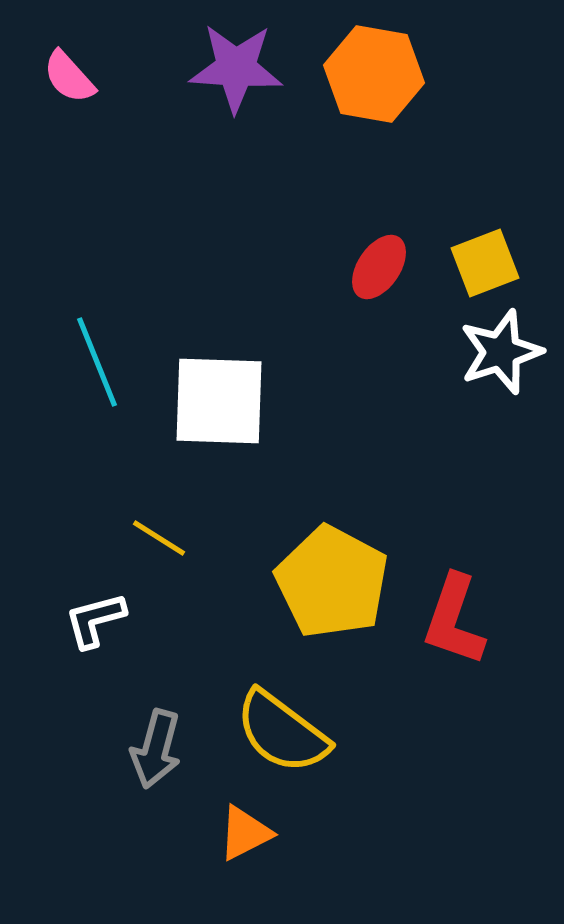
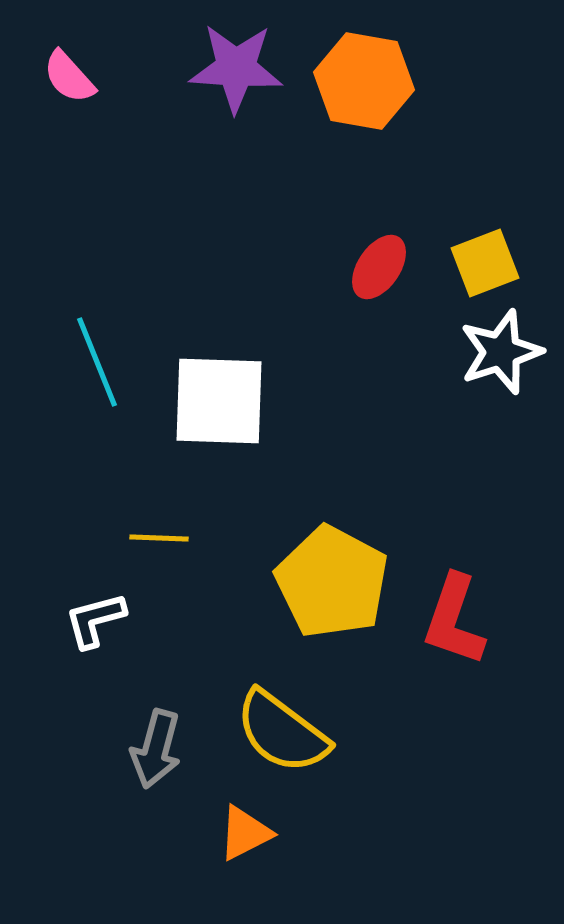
orange hexagon: moved 10 px left, 7 px down
yellow line: rotated 30 degrees counterclockwise
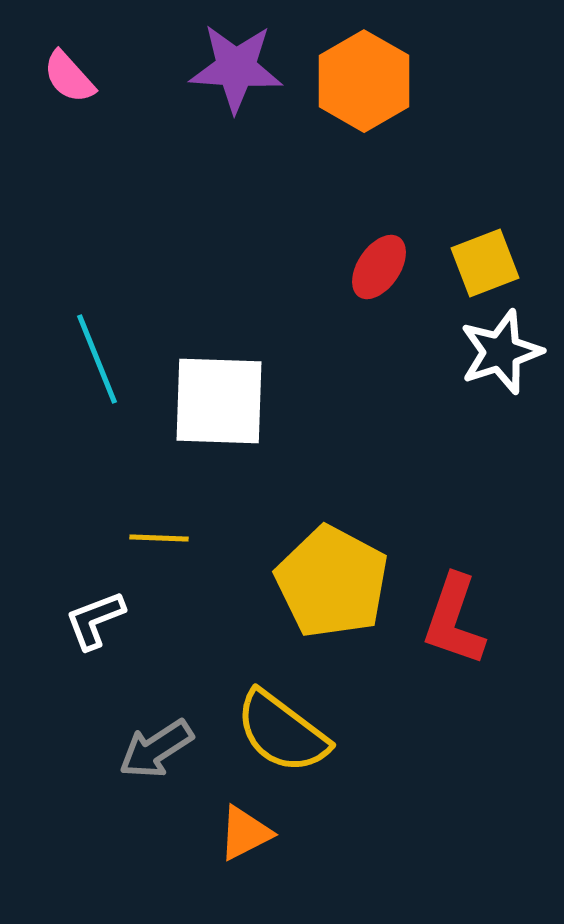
orange hexagon: rotated 20 degrees clockwise
cyan line: moved 3 px up
white L-shape: rotated 6 degrees counterclockwise
gray arrow: rotated 42 degrees clockwise
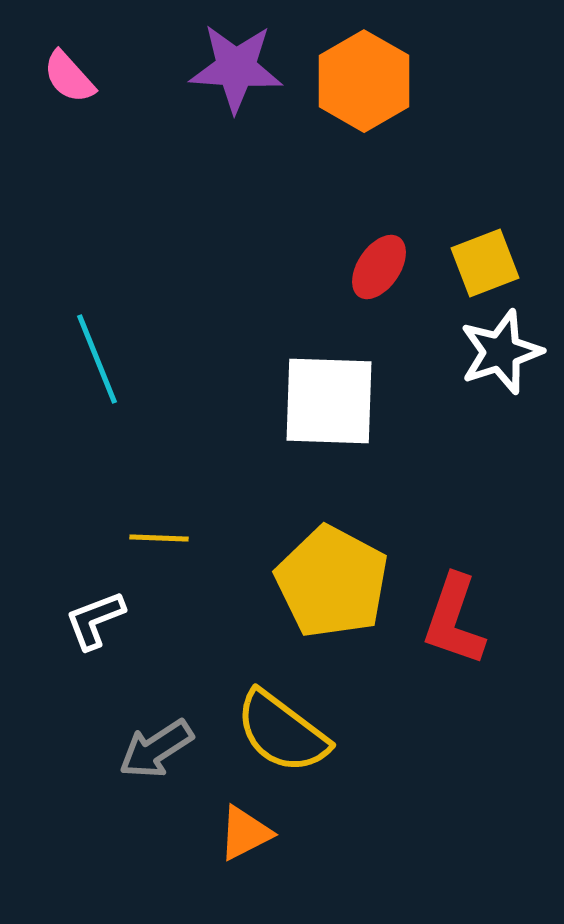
white square: moved 110 px right
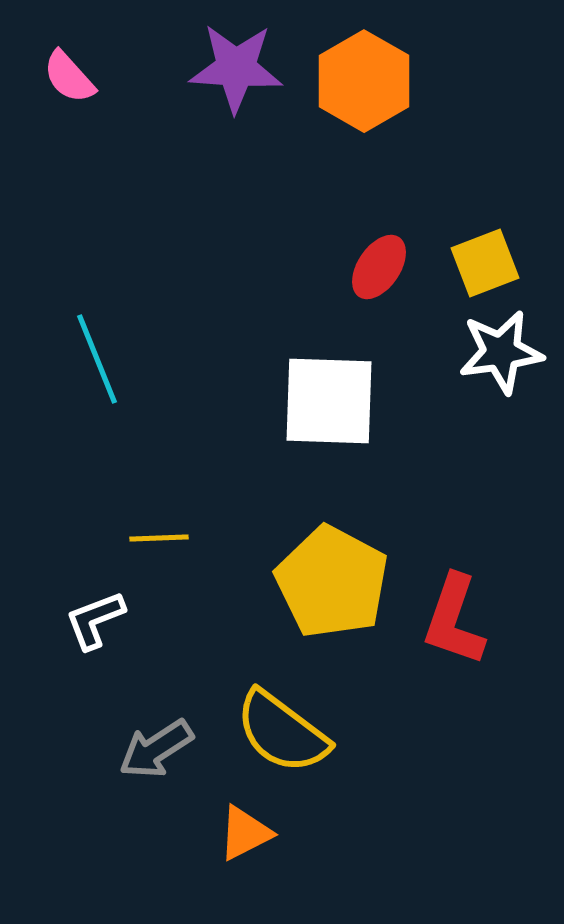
white star: rotated 10 degrees clockwise
yellow line: rotated 4 degrees counterclockwise
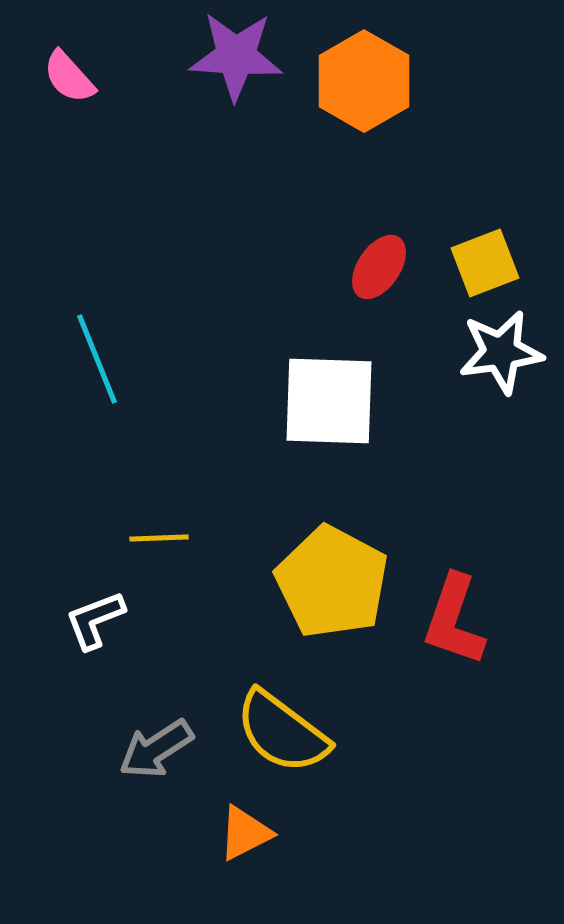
purple star: moved 12 px up
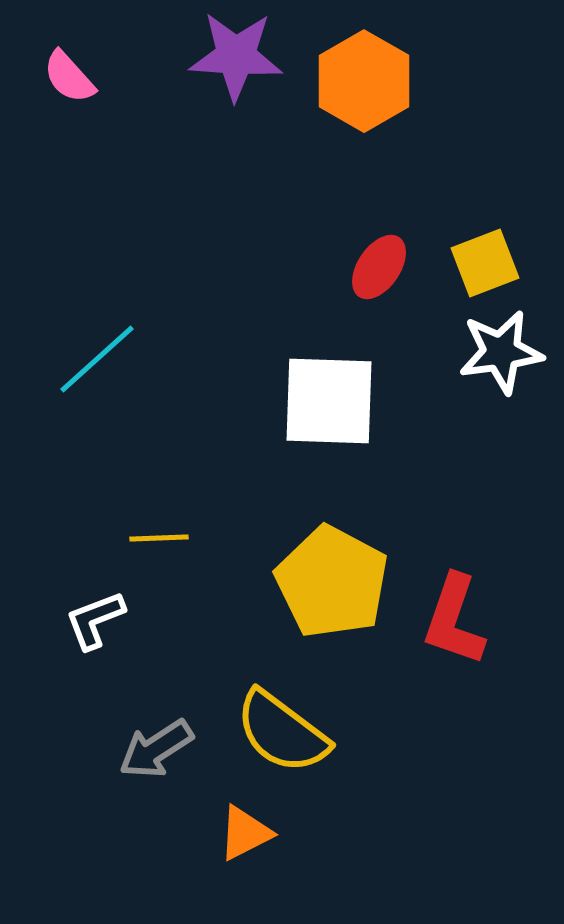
cyan line: rotated 70 degrees clockwise
